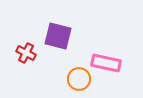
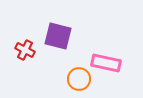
red cross: moved 1 px left, 3 px up
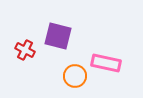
orange circle: moved 4 px left, 3 px up
